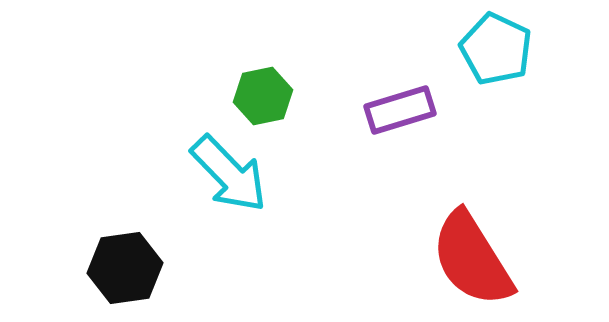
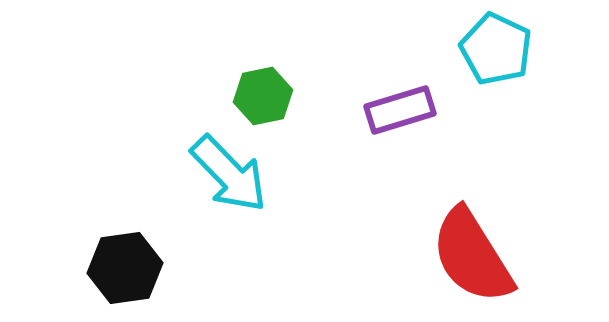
red semicircle: moved 3 px up
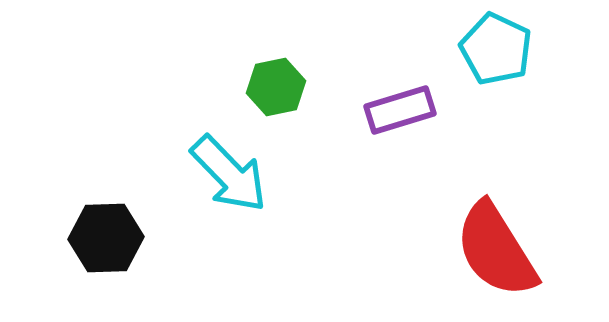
green hexagon: moved 13 px right, 9 px up
red semicircle: moved 24 px right, 6 px up
black hexagon: moved 19 px left, 30 px up; rotated 6 degrees clockwise
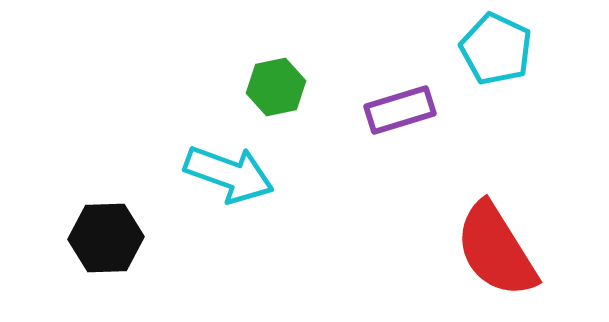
cyan arrow: rotated 26 degrees counterclockwise
